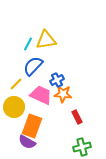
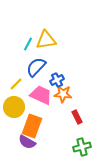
blue semicircle: moved 3 px right, 1 px down
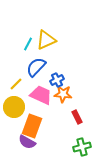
yellow triangle: rotated 15 degrees counterclockwise
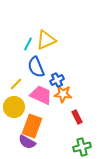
blue semicircle: rotated 65 degrees counterclockwise
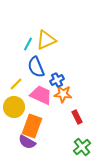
green cross: rotated 24 degrees counterclockwise
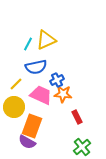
blue semicircle: rotated 80 degrees counterclockwise
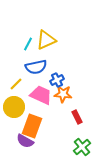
purple semicircle: moved 2 px left, 1 px up
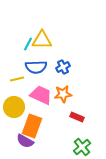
yellow triangle: moved 4 px left; rotated 25 degrees clockwise
blue semicircle: rotated 10 degrees clockwise
blue cross: moved 6 px right, 13 px up
yellow line: moved 1 px right, 5 px up; rotated 32 degrees clockwise
orange star: rotated 12 degrees counterclockwise
red rectangle: rotated 40 degrees counterclockwise
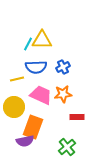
red rectangle: rotated 24 degrees counterclockwise
orange rectangle: moved 1 px right, 1 px down
purple semicircle: rotated 42 degrees counterclockwise
green cross: moved 15 px left
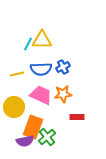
blue semicircle: moved 5 px right, 2 px down
yellow line: moved 5 px up
green cross: moved 20 px left, 10 px up
